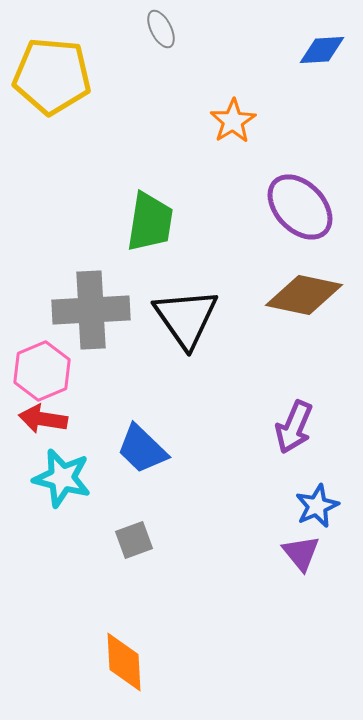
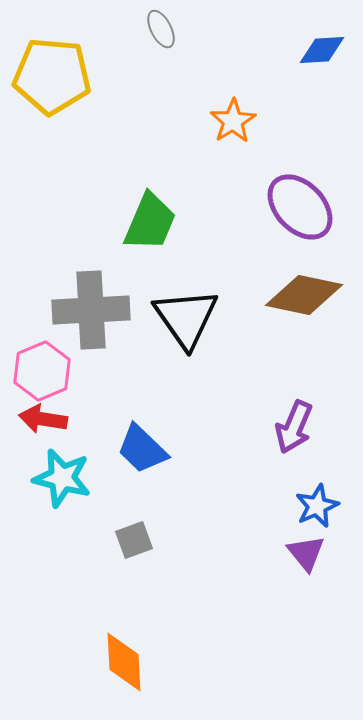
green trapezoid: rotated 14 degrees clockwise
purple triangle: moved 5 px right
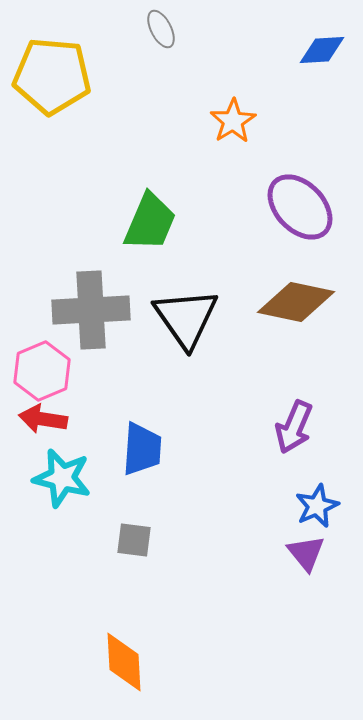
brown diamond: moved 8 px left, 7 px down
blue trapezoid: rotated 130 degrees counterclockwise
gray square: rotated 27 degrees clockwise
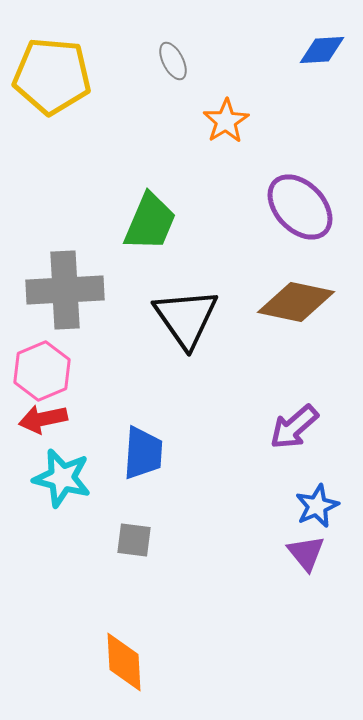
gray ellipse: moved 12 px right, 32 px down
orange star: moved 7 px left
gray cross: moved 26 px left, 20 px up
red arrow: rotated 21 degrees counterclockwise
purple arrow: rotated 26 degrees clockwise
blue trapezoid: moved 1 px right, 4 px down
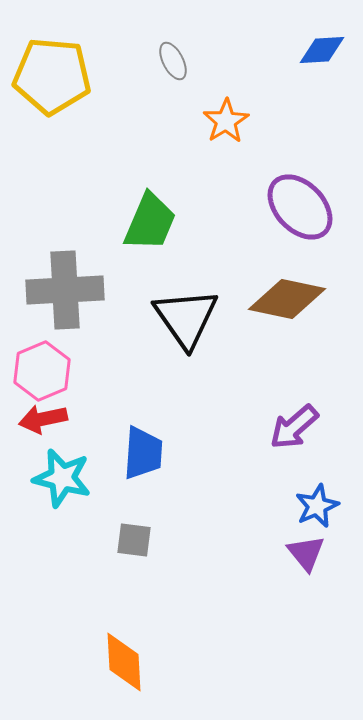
brown diamond: moved 9 px left, 3 px up
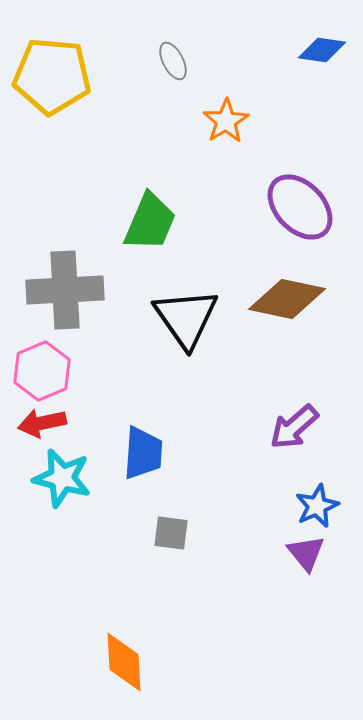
blue diamond: rotated 12 degrees clockwise
red arrow: moved 1 px left, 4 px down
gray square: moved 37 px right, 7 px up
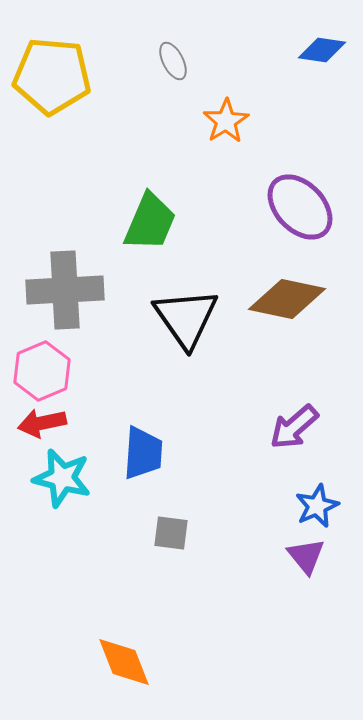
purple triangle: moved 3 px down
orange diamond: rotated 18 degrees counterclockwise
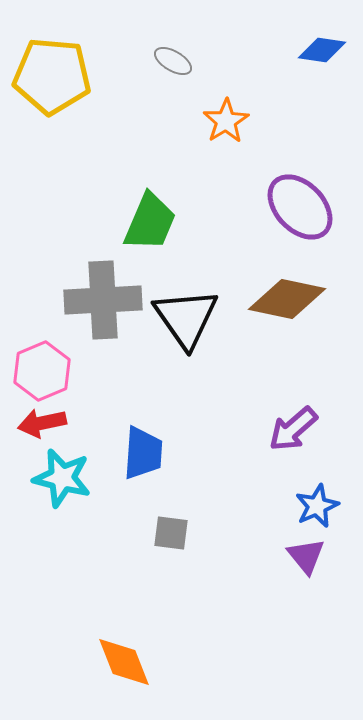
gray ellipse: rotated 33 degrees counterclockwise
gray cross: moved 38 px right, 10 px down
purple arrow: moved 1 px left, 2 px down
